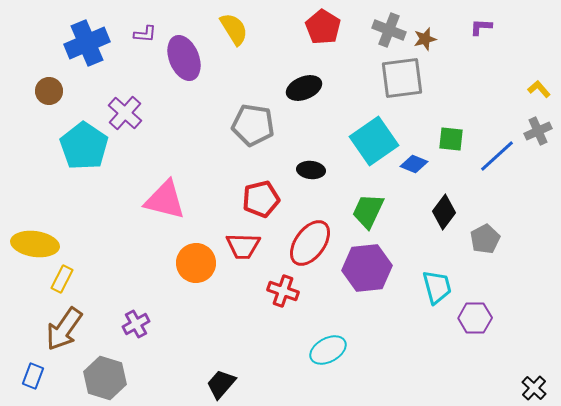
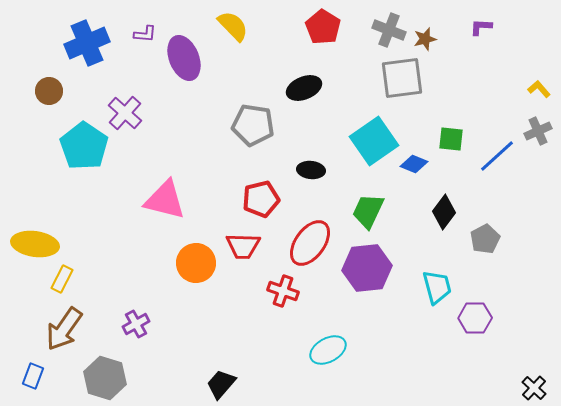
yellow semicircle at (234, 29): moved 1 px left, 3 px up; rotated 12 degrees counterclockwise
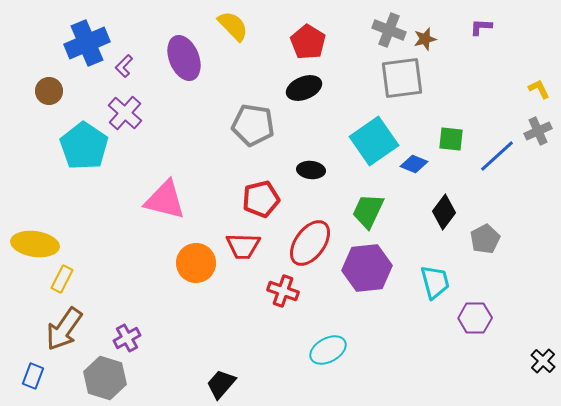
red pentagon at (323, 27): moved 15 px left, 15 px down
purple L-shape at (145, 34): moved 21 px left, 32 px down; rotated 130 degrees clockwise
yellow L-shape at (539, 89): rotated 15 degrees clockwise
cyan trapezoid at (437, 287): moved 2 px left, 5 px up
purple cross at (136, 324): moved 9 px left, 14 px down
black cross at (534, 388): moved 9 px right, 27 px up
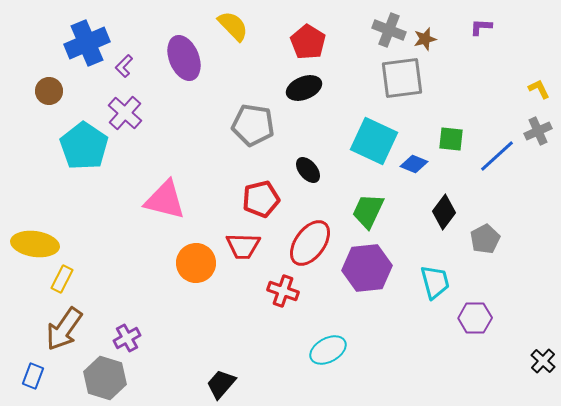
cyan square at (374, 141): rotated 30 degrees counterclockwise
black ellipse at (311, 170): moved 3 px left; rotated 44 degrees clockwise
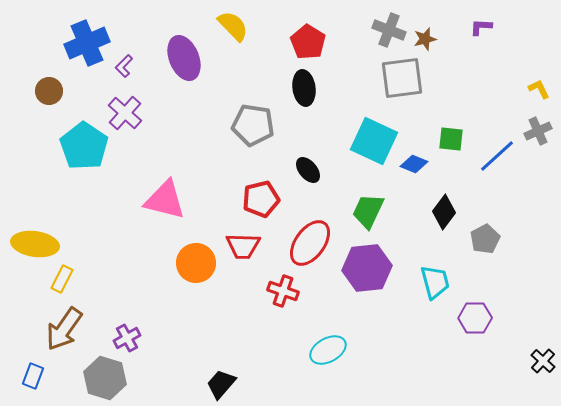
black ellipse at (304, 88): rotated 76 degrees counterclockwise
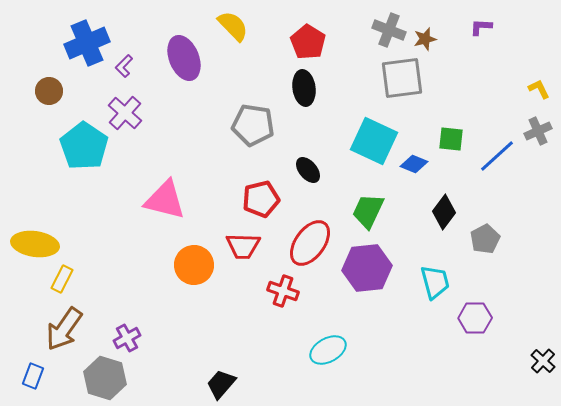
orange circle at (196, 263): moved 2 px left, 2 px down
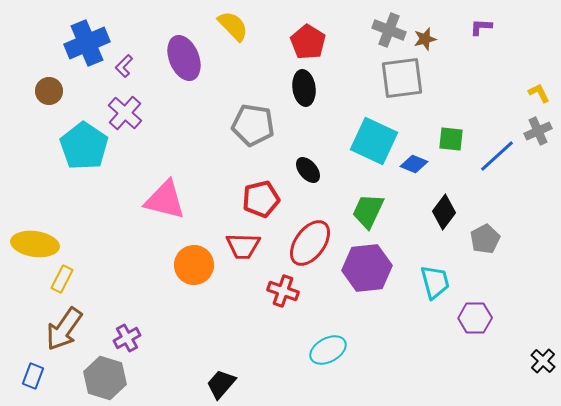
yellow L-shape at (539, 89): moved 4 px down
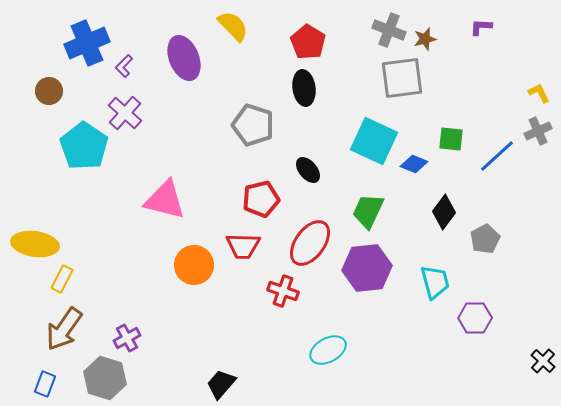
gray pentagon at (253, 125): rotated 9 degrees clockwise
blue rectangle at (33, 376): moved 12 px right, 8 px down
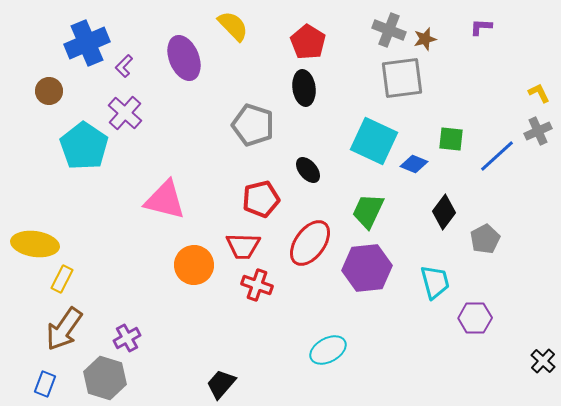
red cross at (283, 291): moved 26 px left, 6 px up
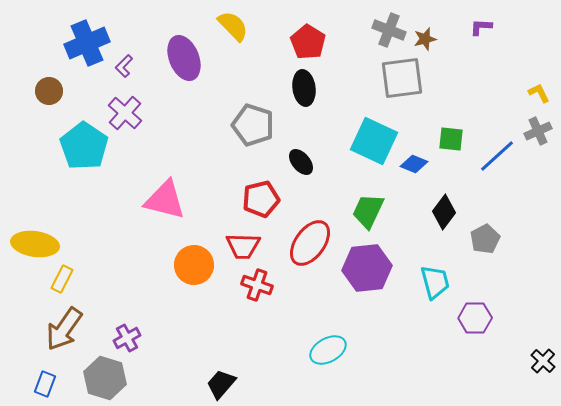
black ellipse at (308, 170): moved 7 px left, 8 px up
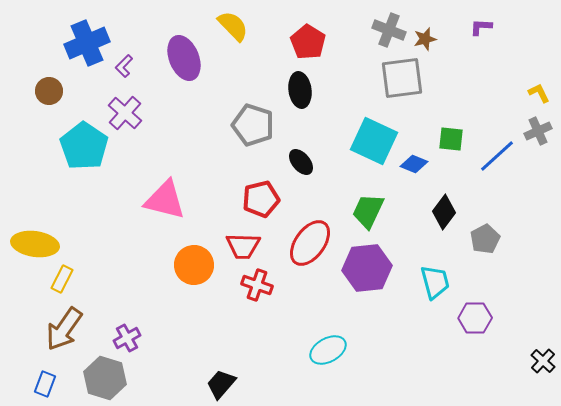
black ellipse at (304, 88): moved 4 px left, 2 px down
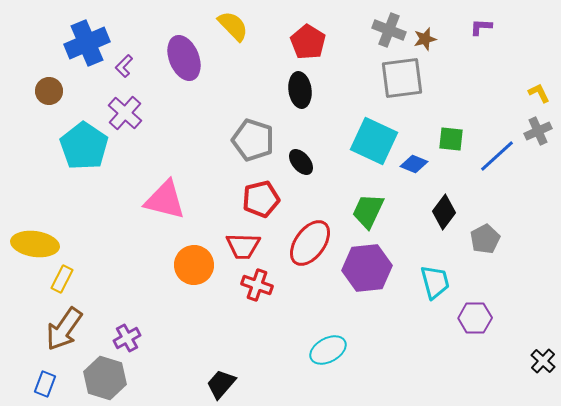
gray pentagon at (253, 125): moved 15 px down
